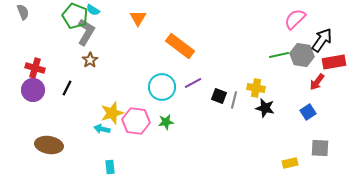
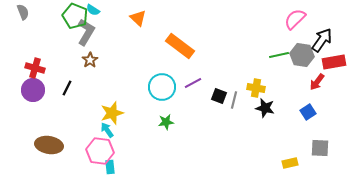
orange triangle: rotated 18 degrees counterclockwise
pink hexagon: moved 36 px left, 30 px down
cyan arrow: moved 5 px right, 1 px down; rotated 42 degrees clockwise
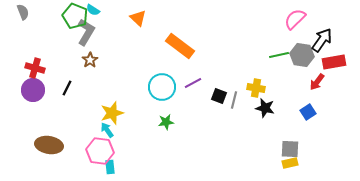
gray square: moved 30 px left, 1 px down
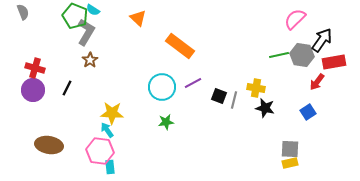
yellow star: rotated 20 degrees clockwise
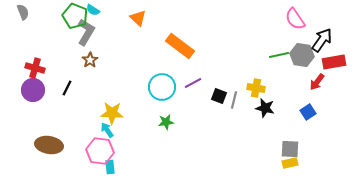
pink semicircle: rotated 80 degrees counterclockwise
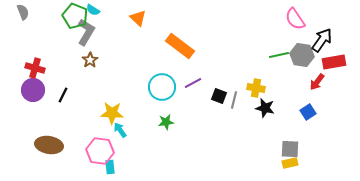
black line: moved 4 px left, 7 px down
cyan arrow: moved 13 px right
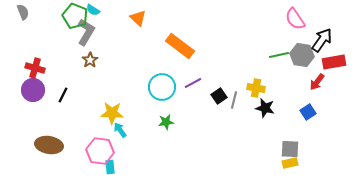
black square: rotated 35 degrees clockwise
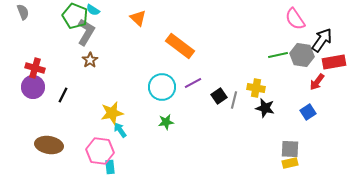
green line: moved 1 px left
purple circle: moved 3 px up
yellow star: rotated 15 degrees counterclockwise
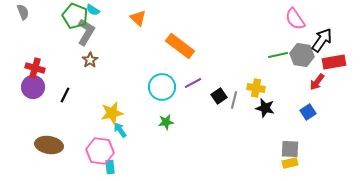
black line: moved 2 px right
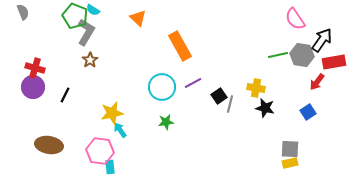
orange rectangle: rotated 24 degrees clockwise
gray line: moved 4 px left, 4 px down
